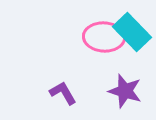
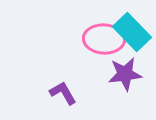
pink ellipse: moved 2 px down
purple star: moved 17 px up; rotated 24 degrees counterclockwise
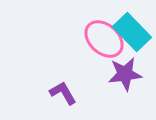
pink ellipse: rotated 39 degrees clockwise
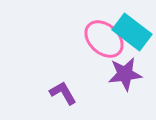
cyan rectangle: rotated 9 degrees counterclockwise
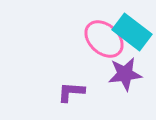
purple L-shape: moved 8 px right, 1 px up; rotated 56 degrees counterclockwise
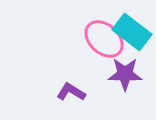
purple star: rotated 8 degrees clockwise
purple L-shape: rotated 28 degrees clockwise
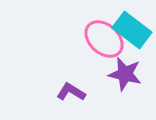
cyan rectangle: moved 2 px up
purple star: rotated 12 degrees clockwise
